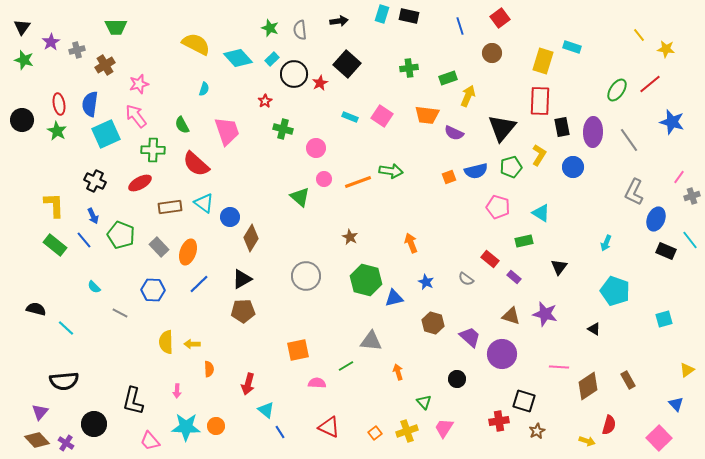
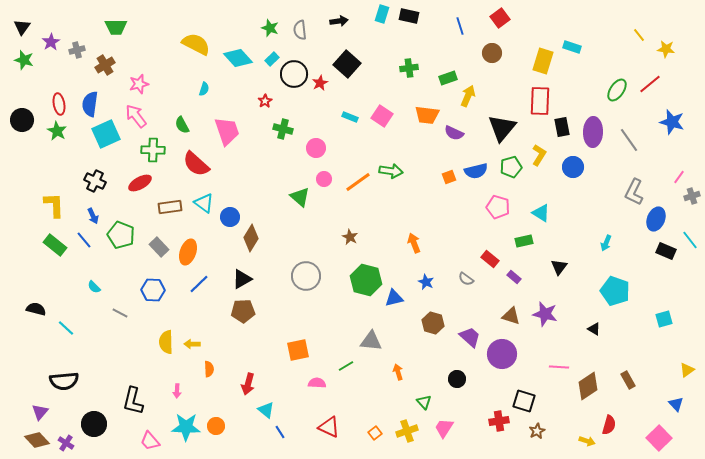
orange line at (358, 182): rotated 16 degrees counterclockwise
orange arrow at (411, 243): moved 3 px right
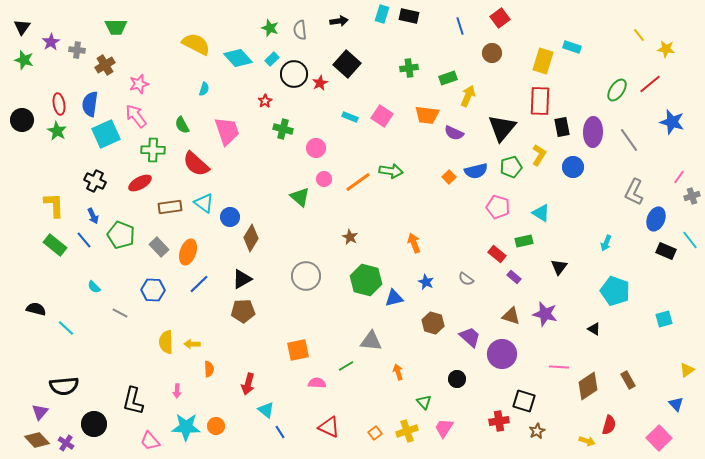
gray cross at (77, 50): rotated 21 degrees clockwise
orange square at (449, 177): rotated 24 degrees counterclockwise
red rectangle at (490, 259): moved 7 px right, 5 px up
black semicircle at (64, 381): moved 5 px down
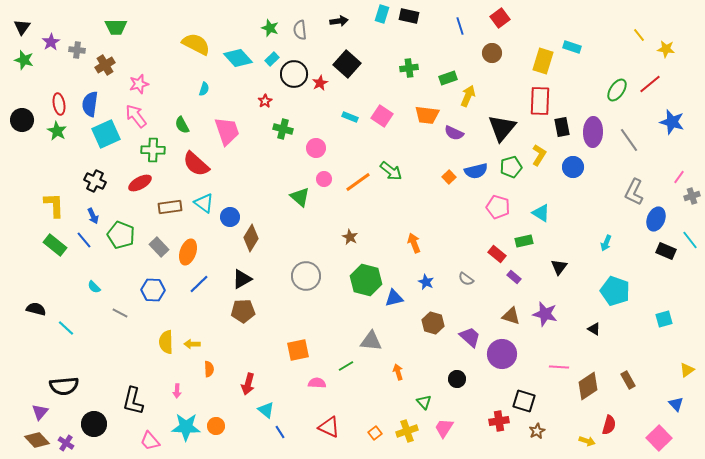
green arrow at (391, 171): rotated 30 degrees clockwise
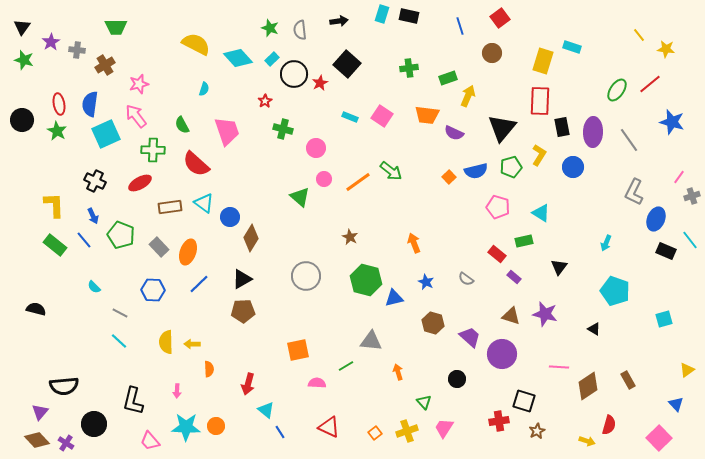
cyan line at (66, 328): moved 53 px right, 13 px down
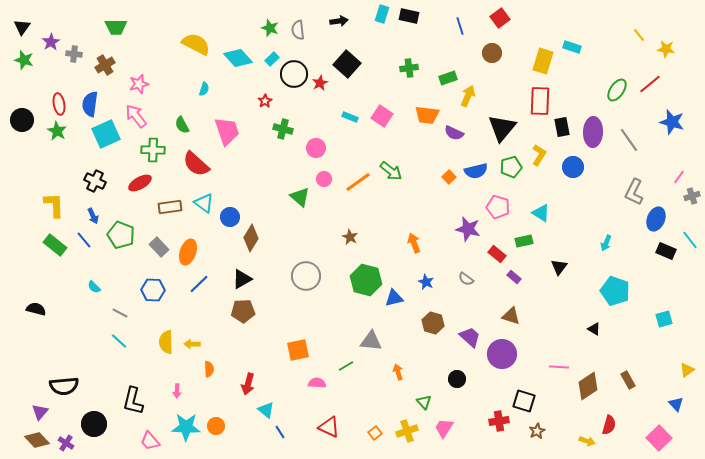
gray semicircle at (300, 30): moved 2 px left
gray cross at (77, 50): moved 3 px left, 4 px down
purple star at (545, 314): moved 77 px left, 85 px up
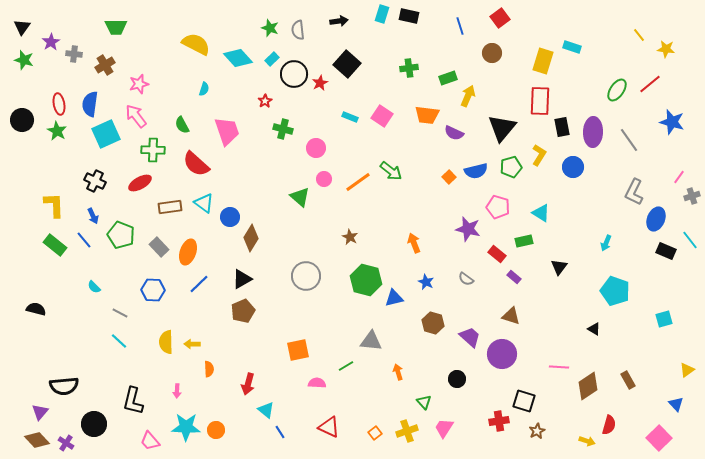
brown pentagon at (243, 311): rotated 20 degrees counterclockwise
orange circle at (216, 426): moved 4 px down
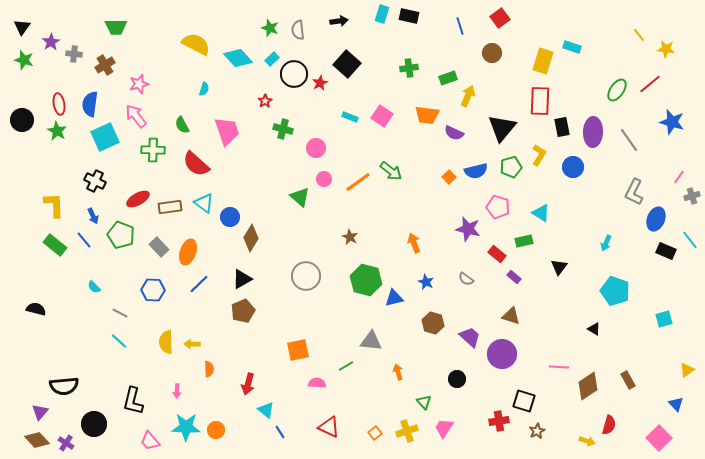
cyan square at (106, 134): moved 1 px left, 3 px down
red ellipse at (140, 183): moved 2 px left, 16 px down
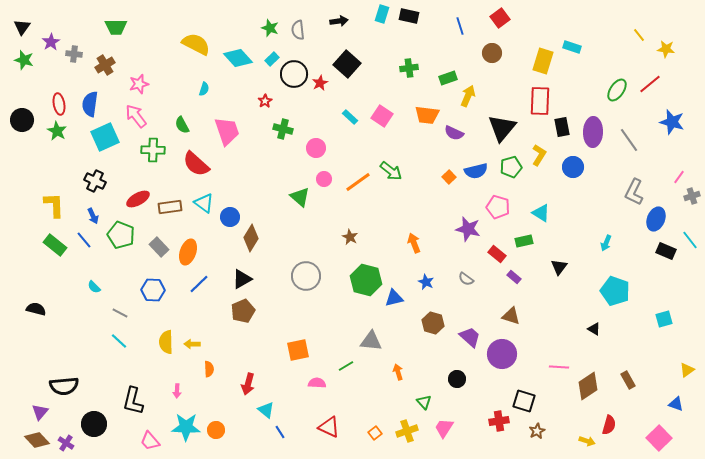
cyan rectangle at (350, 117): rotated 21 degrees clockwise
blue triangle at (676, 404): rotated 28 degrees counterclockwise
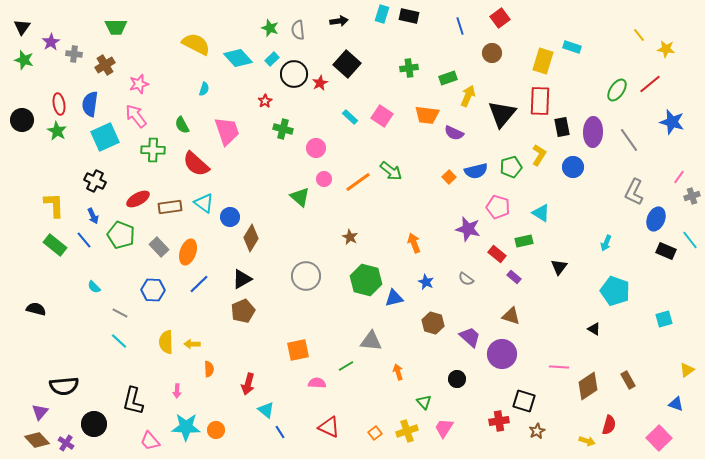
black triangle at (502, 128): moved 14 px up
